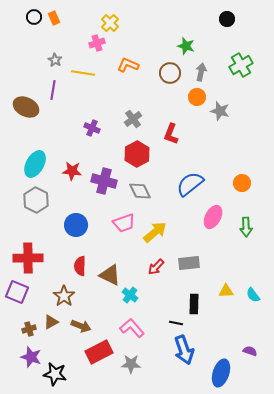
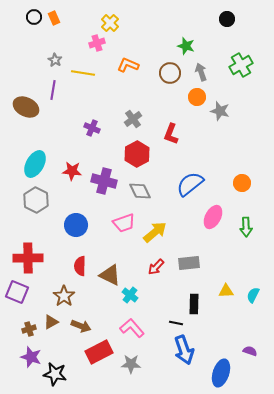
gray arrow at (201, 72): rotated 30 degrees counterclockwise
cyan semicircle at (253, 295): rotated 63 degrees clockwise
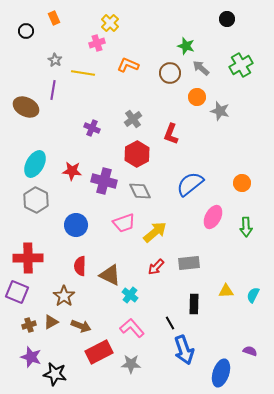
black circle at (34, 17): moved 8 px left, 14 px down
gray arrow at (201, 72): moved 4 px up; rotated 30 degrees counterclockwise
black line at (176, 323): moved 6 px left; rotated 48 degrees clockwise
brown cross at (29, 329): moved 4 px up
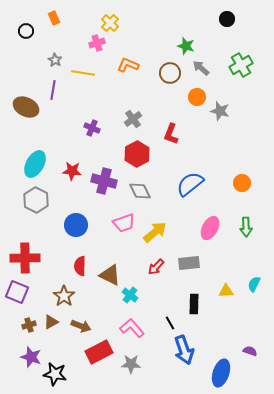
pink ellipse at (213, 217): moved 3 px left, 11 px down
red cross at (28, 258): moved 3 px left
cyan semicircle at (253, 295): moved 1 px right, 11 px up
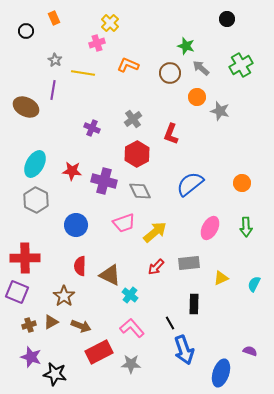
yellow triangle at (226, 291): moved 5 px left, 13 px up; rotated 21 degrees counterclockwise
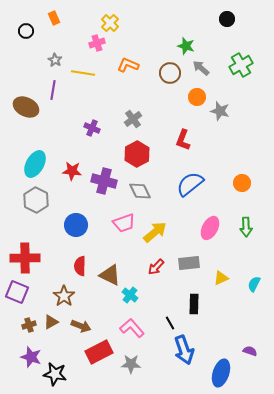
red L-shape at (171, 134): moved 12 px right, 6 px down
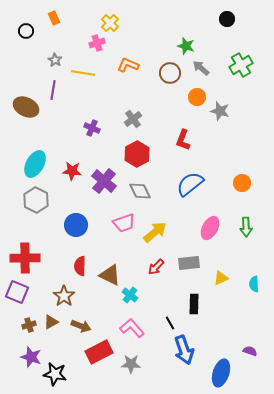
purple cross at (104, 181): rotated 25 degrees clockwise
cyan semicircle at (254, 284): rotated 28 degrees counterclockwise
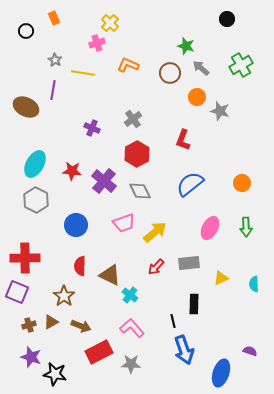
black line at (170, 323): moved 3 px right, 2 px up; rotated 16 degrees clockwise
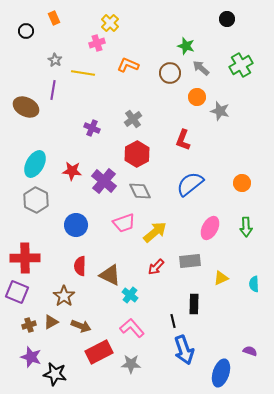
gray rectangle at (189, 263): moved 1 px right, 2 px up
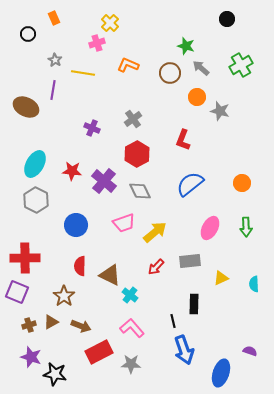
black circle at (26, 31): moved 2 px right, 3 px down
